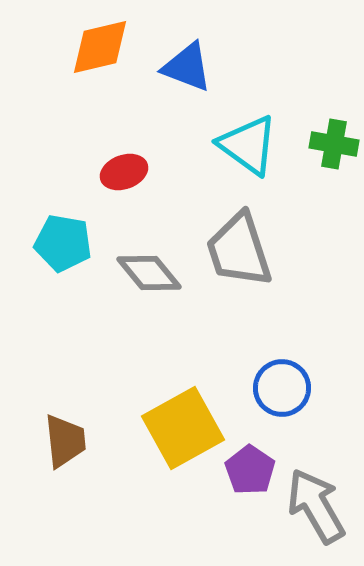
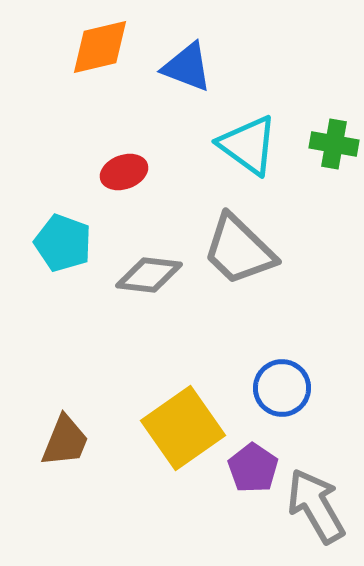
cyan pentagon: rotated 10 degrees clockwise
gray trapezoid: rotated 28 degrees counterclockwise
gray diamond: moved 2 px down; rotated 44 degrees counterclockwise
yellow square: rotated 6 degrees counterclockwise
brown trapezoid: rotated 28 degrees clockwise
purple pentagon: moved 3 px right, 2 px up
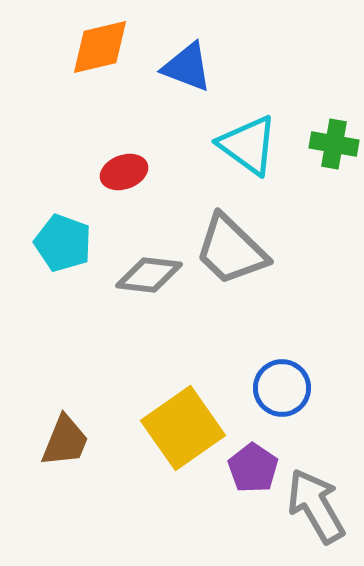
gray trapezoid: moved 8 px left
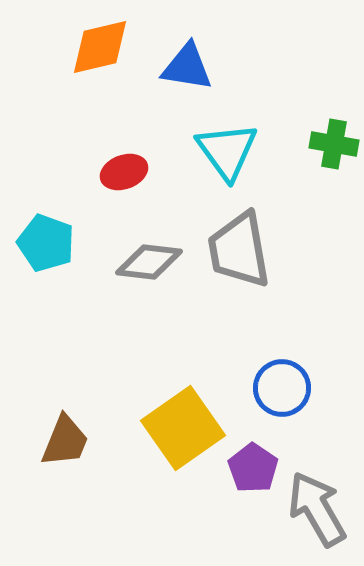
blue triangle: rotated 12 degrees counterclockwise
cyan triangle: moved 21 px left, 6 px down; rotated 18 degrees clockwise
cyan pentagon: moved 17 px left
gray trapezoid: moved 8 px right; rotated 36 degrees clockwise
gray diamond: moved 13 px up
gray arrow: moved 1 px right, 3 px down
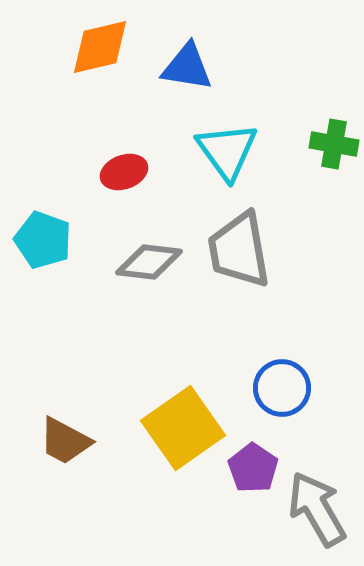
cyan pentagon: moved 3 px left, 3 px up
brown trapezoid: rotated 96 degrees clockwise
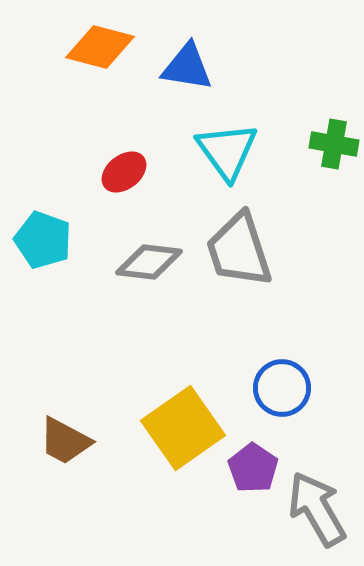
orange diamond: rotated 28 degrees clockwise
red ellipse: rotated 18 degrees counterclockwise
gray trapezoid: rotated 8 degrees counterclockwise
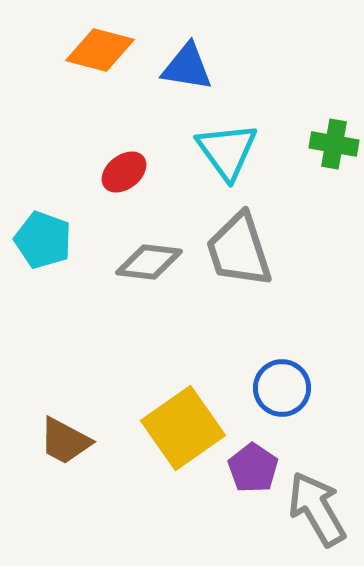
orange diamond: moved 3 px down
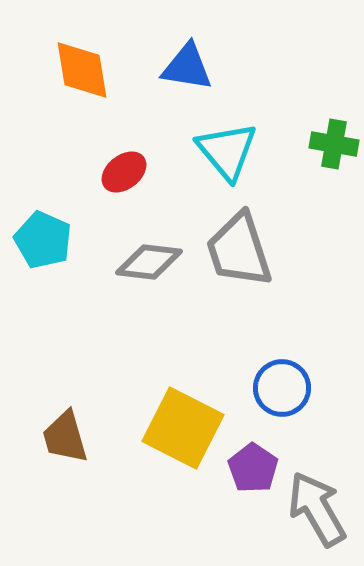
orange diamond: moved 18 px left, 20 px down; rotated 66 degrees clockwise
cyan triangle: rotated 4 degrees counterclockwise
cyan pentagon: rotated 4 degrees clockwise
yellow square: rotated 28 degrees counterclockwise
brown trapezoid: moved 4 px up; rotated 46 degrees clockwise
